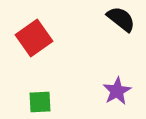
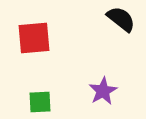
red square: rotated 30 degrees clockwise
purple star: moved 14 px left
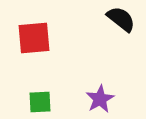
purple star: moved 3 px left, 8 px down
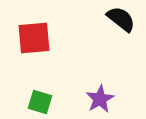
green square: rotated 20 degrees clockwise
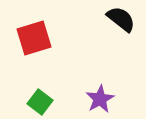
red square: rotated 12 degrees counterclockwise
green square: rotated 20 degrees clockwise
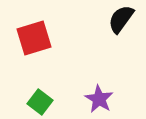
black semicircle: rotated 92 degrees counterclockwise
purple star: moved 1 px left; rotated 12 degrees counterclockwise
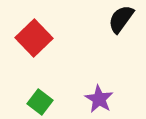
red square: rotated 27 degrees counterclockwise
